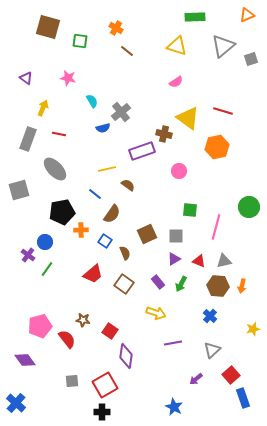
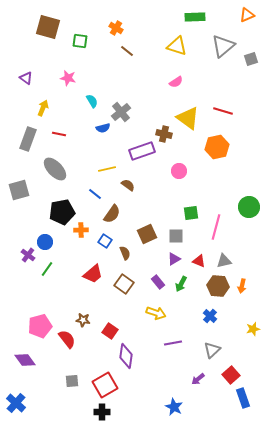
green square at (190, 210): moved 1 px right, 3 px down; rotated 14 degrees counterclockwise
purple arrow at (196, 379): moved 2 px right
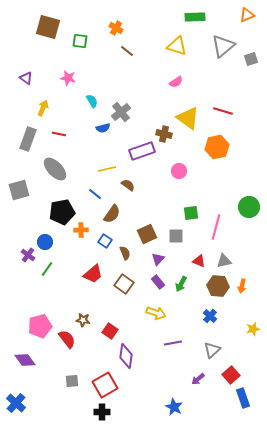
purple triangle at (174, 259): moved 16 px left; rotated 16 degrees counterclockwise
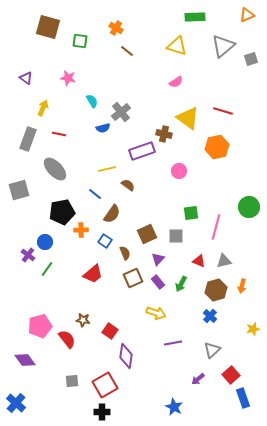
brown square at (124, 284): moved 9 px right, 6 px up; rotated 30 degrees clockwise
brown hexagon at (218, 286): moved 2 px left, 4 px down; rotated 20 degrees counterclockwise
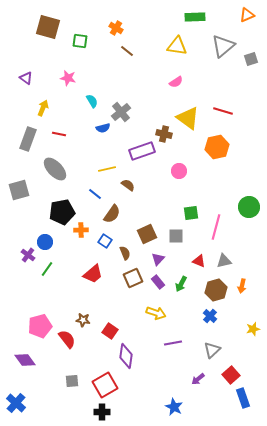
yellow triangle at (177, 46): rotated 10 degrees counterclockwise
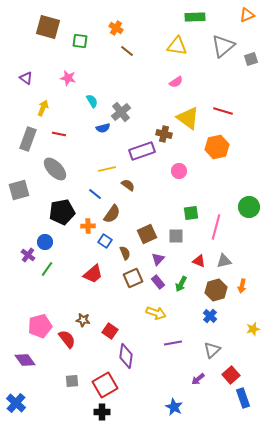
orange cross at (81, 230): moved 7 px right, 4 px up
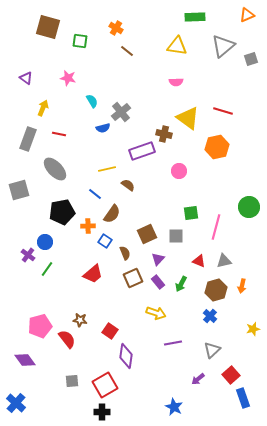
pink semicircle at (176, 82): rotated 32 degrees clockwise
brown star at (83, 320): moved 3 px left
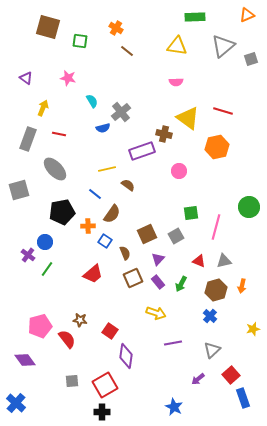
gray square at (176, 236): rotated 28 degrees counterclockwise
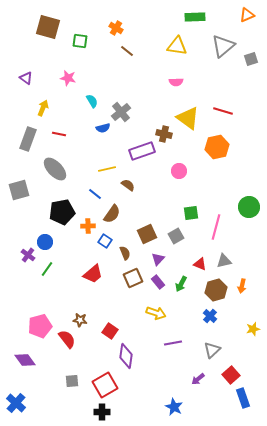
red triangle at (199, 261): moved 1 px right, 3 px down
